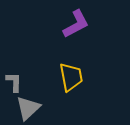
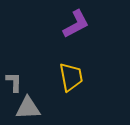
gray triangle: rotated 40 degrees clockwise
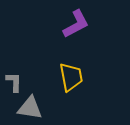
gray triangle: moved 2 px right; rotated 12 degrees clockwise
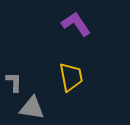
purple L-shape: rotated 96 degrees counterclockwise
gray triangle: moved 2 px right
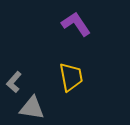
gray L-shape: rotated 140 degrees counterclockwise
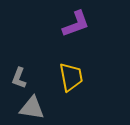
purple L-shape: rotated 104 degrees clockwise
gray L-shape: moved 5 px right, 4 px up; rotated 20 degrees counterclockwise
